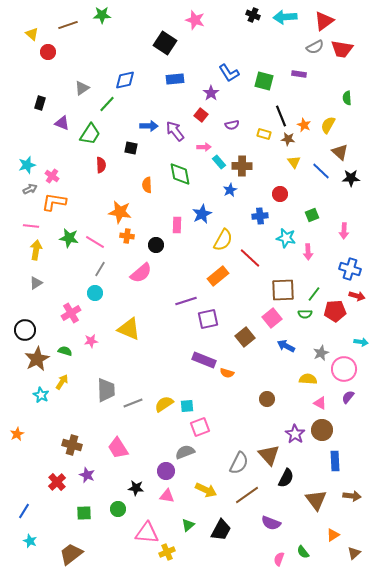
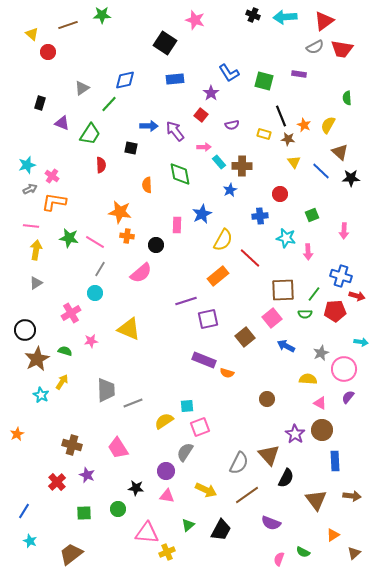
green line at (107, 104): moved 2 px right
blue cross at (350, 269): moved 9 px left, 7 px down
yellow semicircle at (164, 404): moved 17 px down
gray semicircle at (185, 452): rotated 36 degrees counterclockwise
green semicircle at (303, 552): rotated 24 degrees counterclockwise
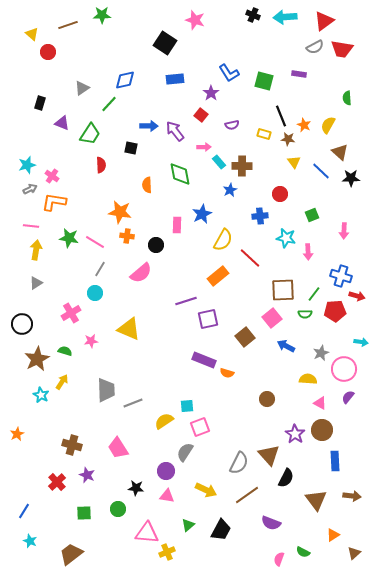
black circle at (25, 330): moved 3 px left, 6 px up
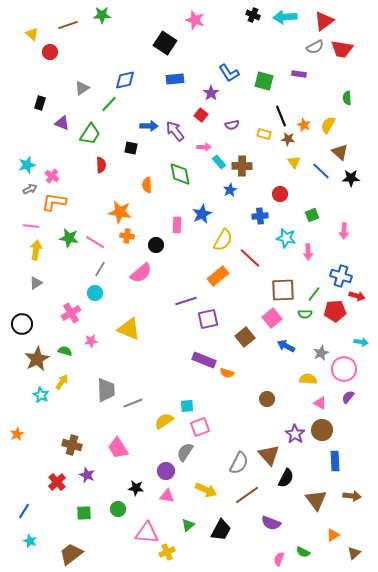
red circle at (48, 52): moved 2 px right
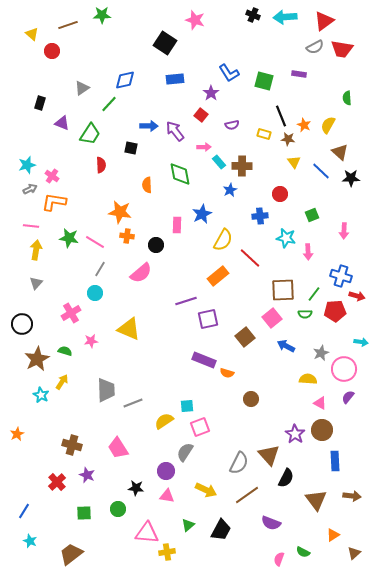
red circle at (50, 52): moved 2 px right, 1 px up
gray triangle at (36, 283): rotated 16 degrees counterclockwise
brown circle at (267, 399): moved 16 px left
yellow cross at (167, 552): rotated 14 degrees clockwise
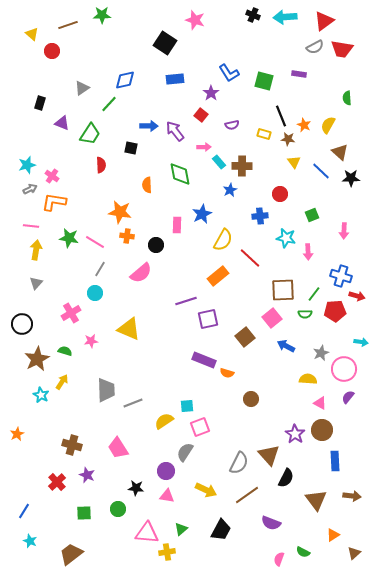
green triangle at (188, 525): moved 7 px left, 4 px down
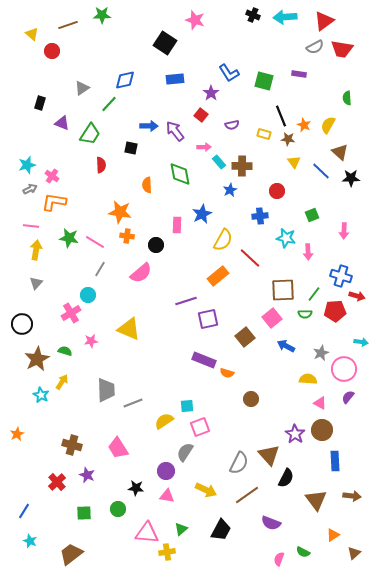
red circle at (280, 194): moved 3 px left, 3 px up
cyan circle at (95, 293): moved 7 px left, 2 px down
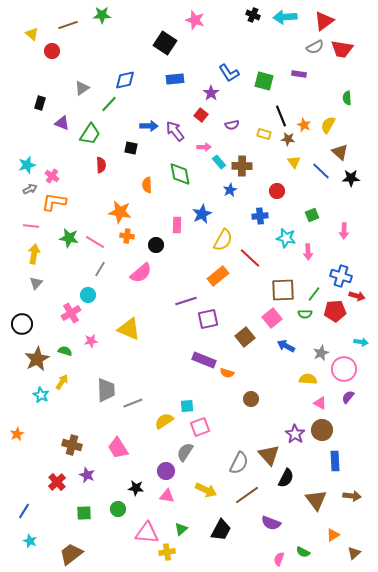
yellow arrow at (36, 250): moved 2 px left, 4 px down
